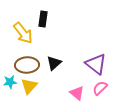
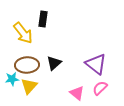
cyan star: moved 2 px right, 3 px up
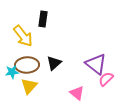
yellow arrow: moved 3 px down
cyan star: moved 7 px up
pink semicircle: moved 6 px right, 9 px up
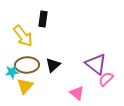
black triangle: moved 1 px left, 2 px down
yellow triangle: moved 4 px left
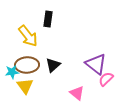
black rectangle: moved 5 px right
yellow arrow: moved 5 px right
yellow triangle: rotated 18 degrees counterclockwise
